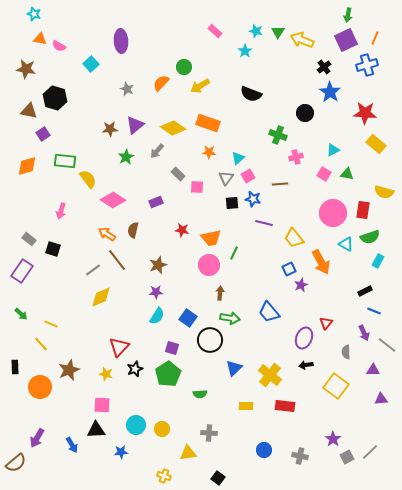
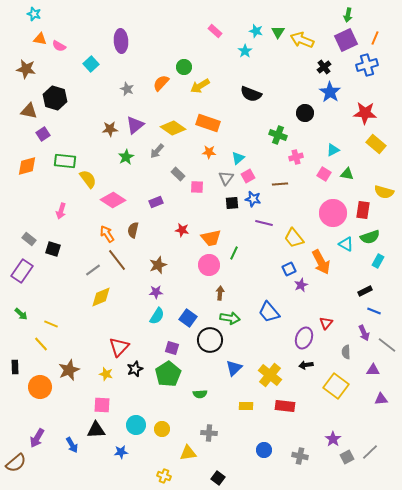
orange arrow at (107, 234): rotated 24 degrees clockwise
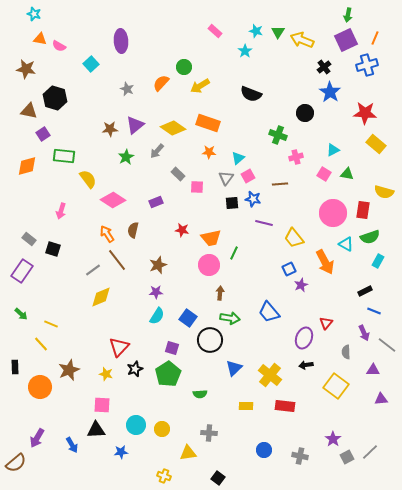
green rectangle at (65, 161): moved 1 px left, 5 px up
orange arrow at (321, 262): moved 4 px right
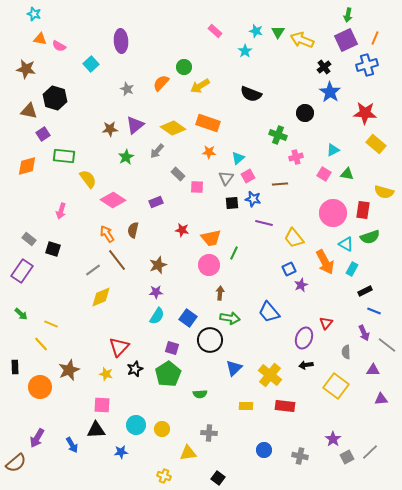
cyan rectangle at (378, 261): moved 26 px left, 8 px down
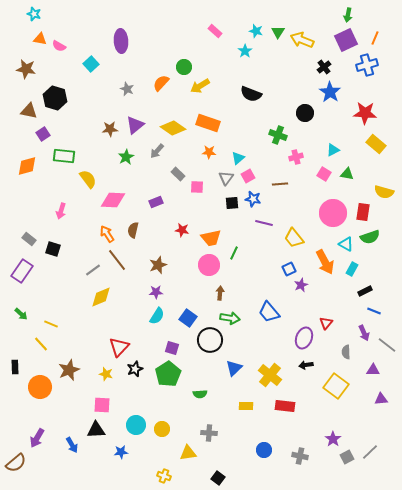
pink diamond at (113, 200): rotated 30 degrees counterclockwise
red rectangle at (363, 210): moved 2 px down
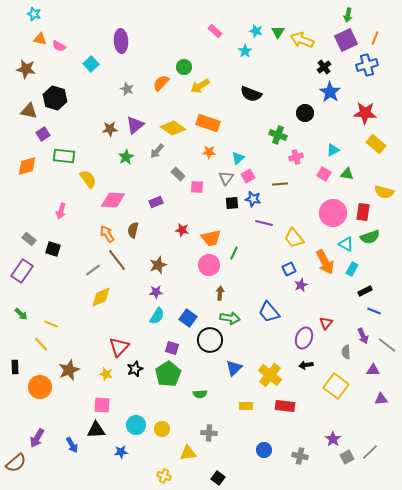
purple arrow at (364, 333): moved 1 px left, 3 px down
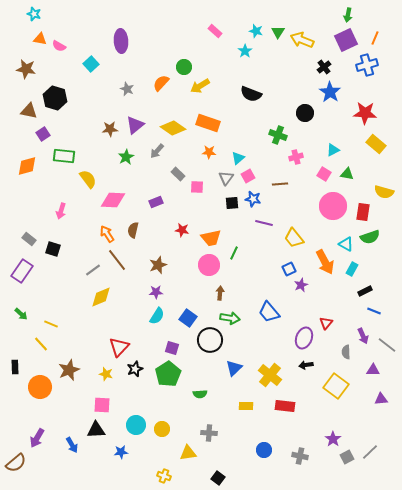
pink circle at (333, 213): moved 7 px up
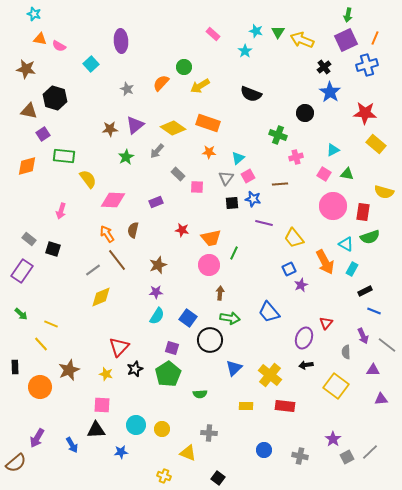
pink rectangle at (215, 31): moved 2 px left, 3 px down
yellow triangle at (188, 453): rotated 30 degrees clockwise
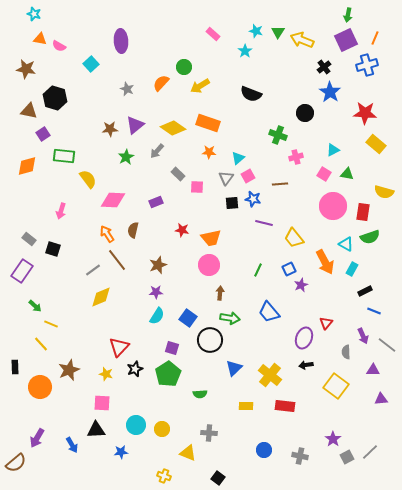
green line at (234, 253): moved 24 px right, 17 px down
green arrow at (21, 314): moved 14 px right, 8 px up
pink square at (102, 405): moved 2 px up
